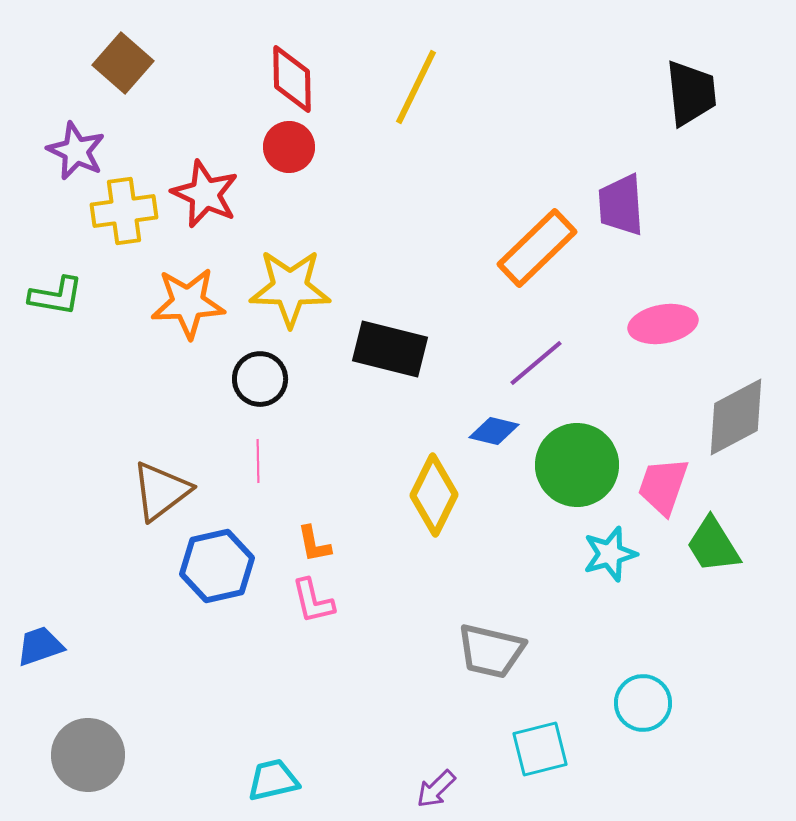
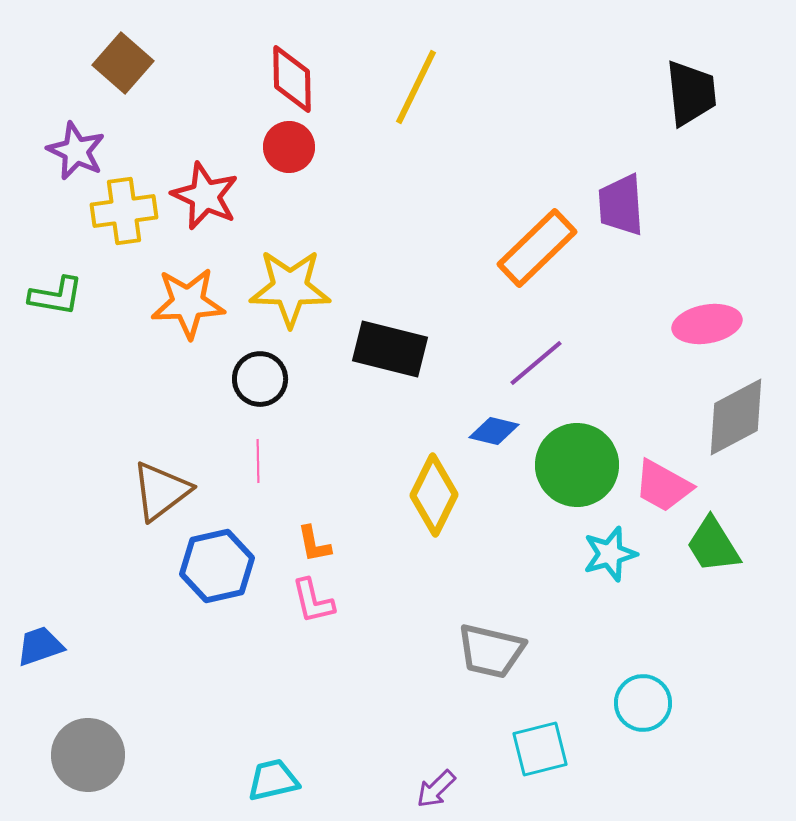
red star: moved 2 px down
pink ellipse: moved 44 px right
pink trapezoid: rotated 80 degrees counterclockwise
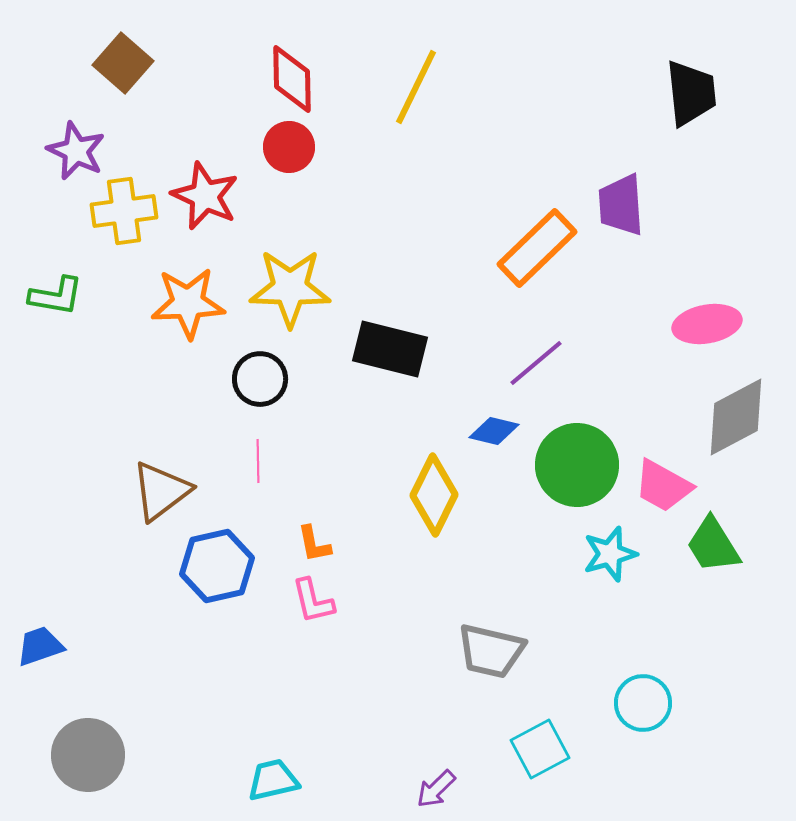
cyan square: rotated 14 degrees counterclockwise
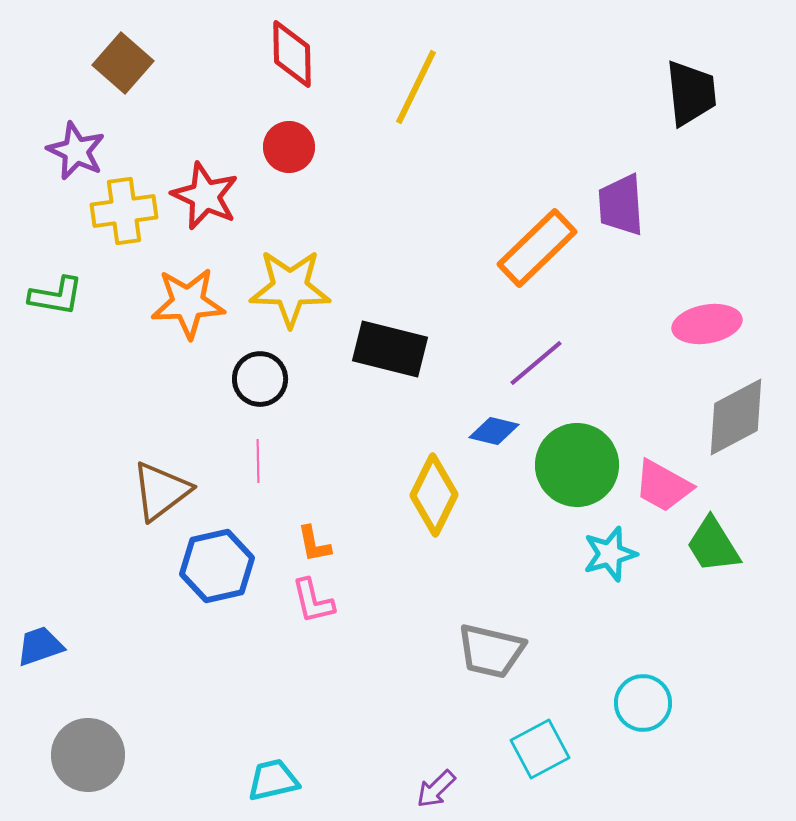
red diamond: moved 25 px up
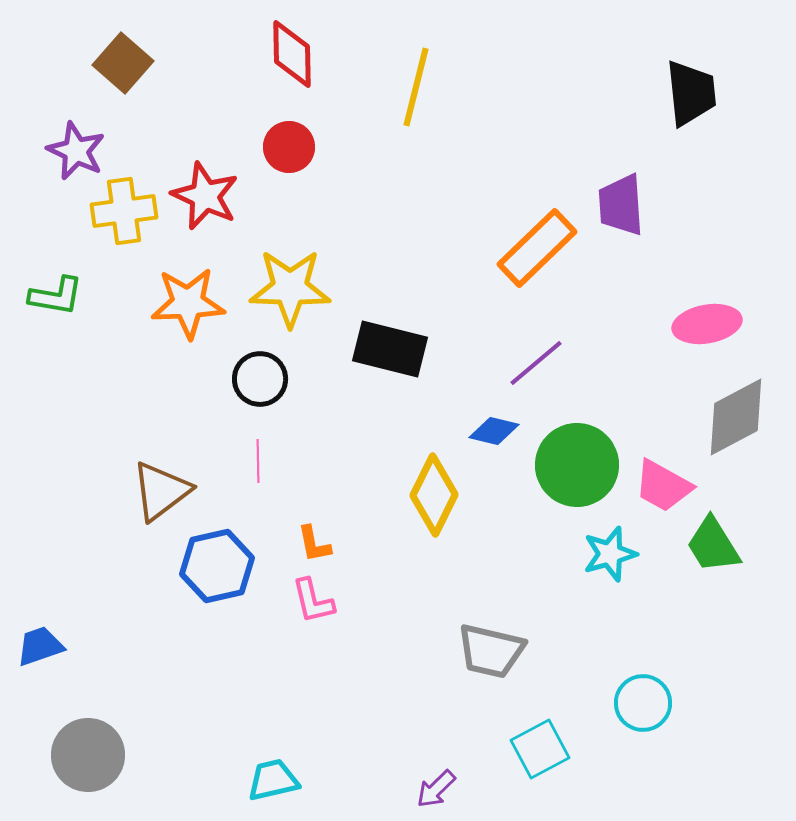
yellow line: rotated 12 degrees counterclockwise
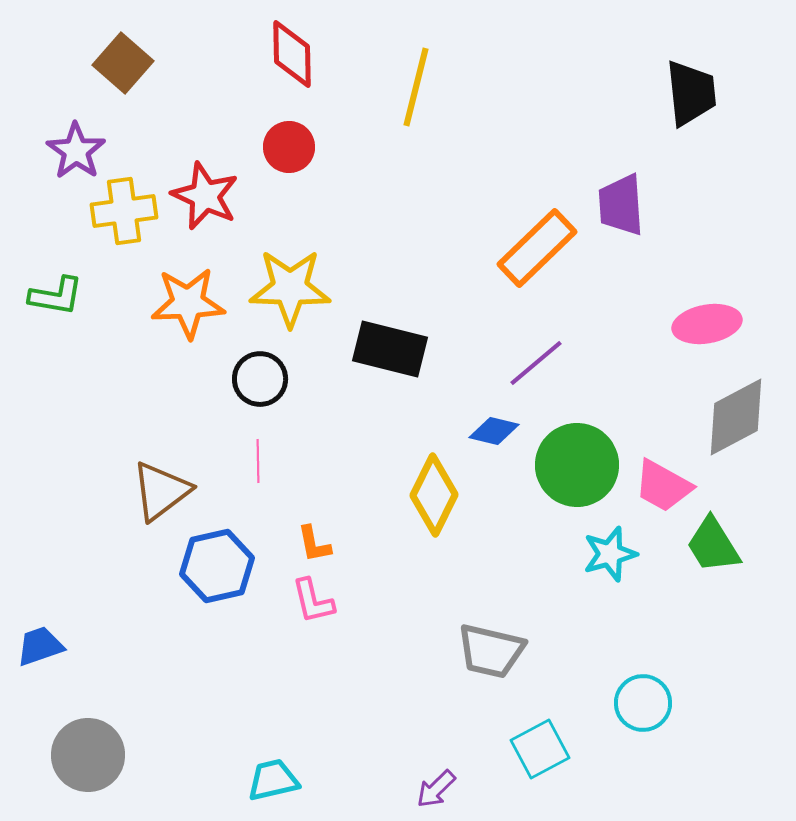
purple star: rotated 10 degrees clockwise
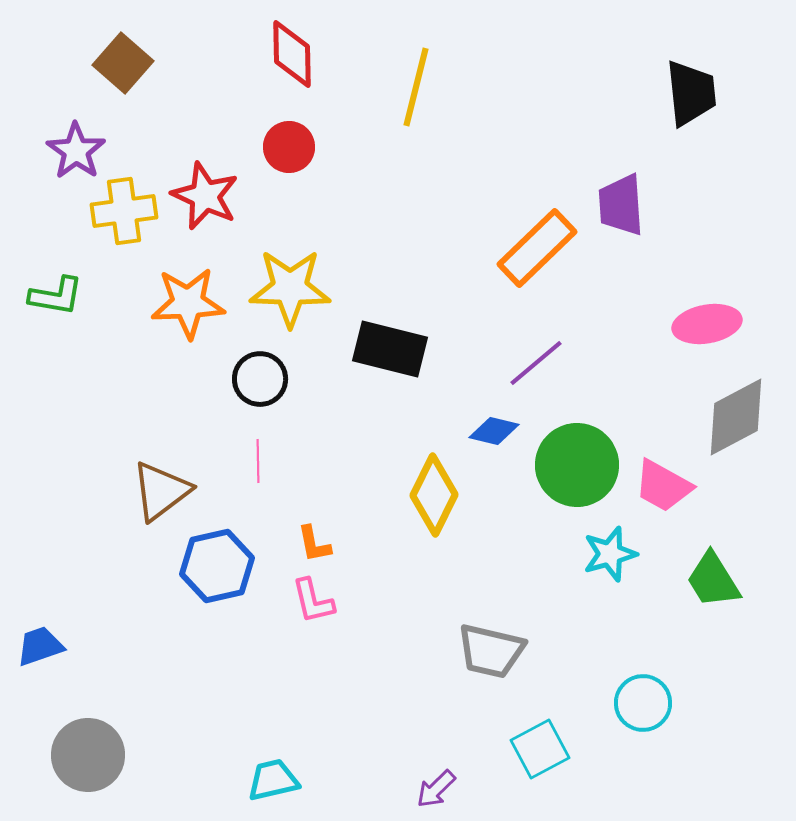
green trapezoid: moved 35 px down
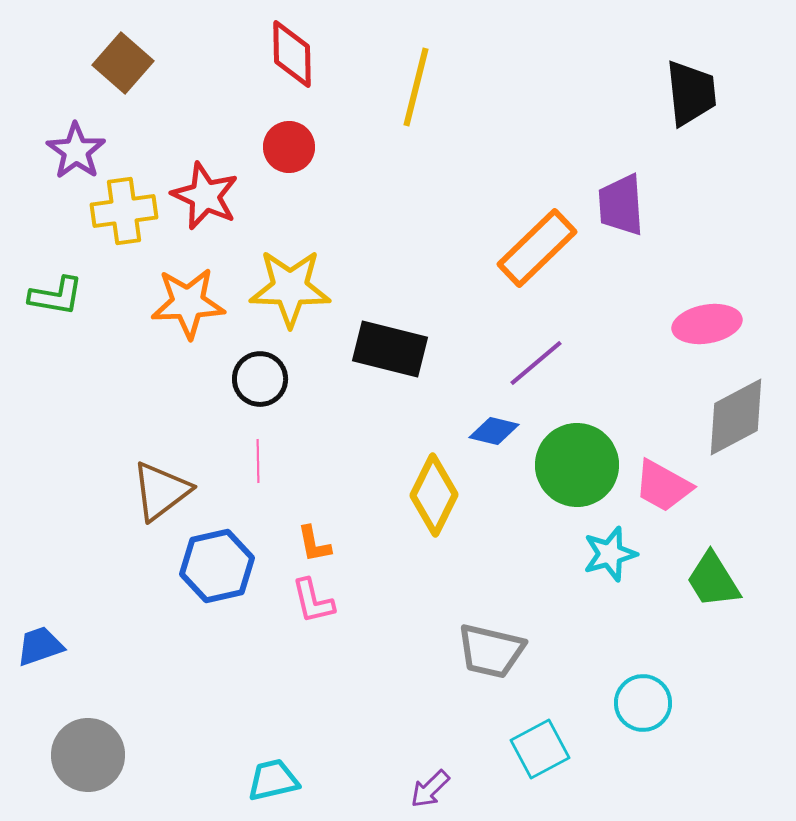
purple arrow: moved 6 px left
